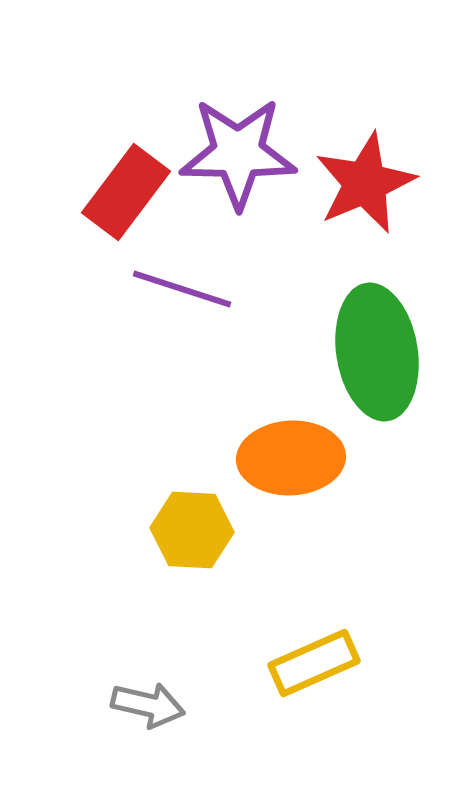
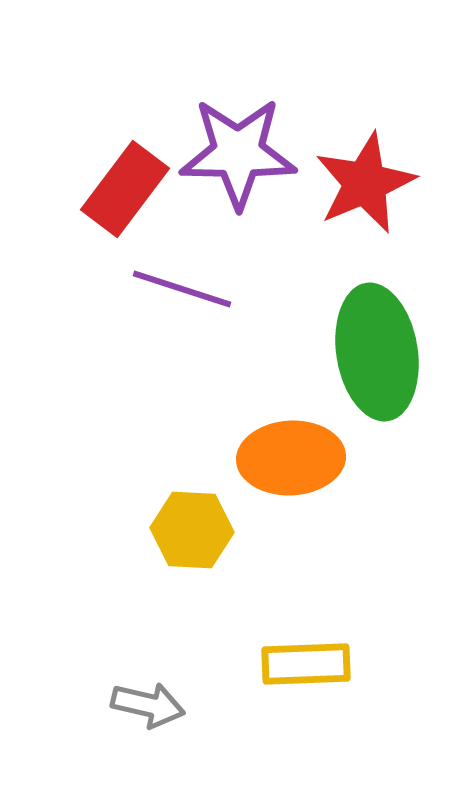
red rectangle: moved 1 px left, 3 px up
yellow rectangle: moved 8 px left, 1 px down; rotated 22 degrees clockwise
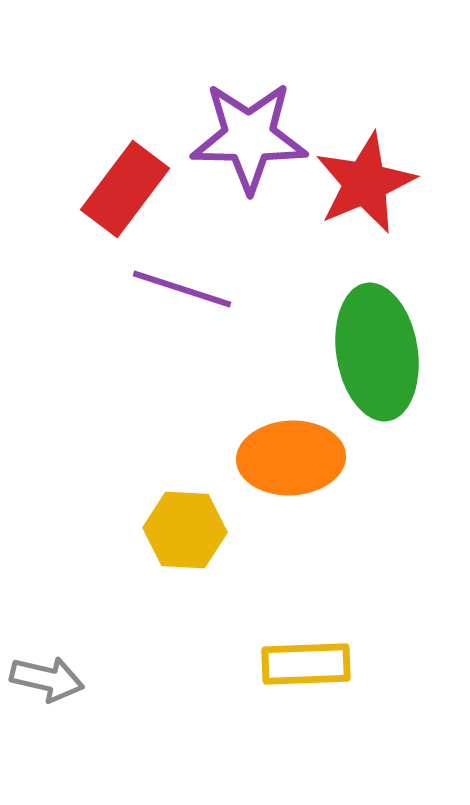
purple star: moved 11 px right, 16 px up
yellow hexagon: moved 7 px left
gray arrow: moved 101 px left, 26 px up
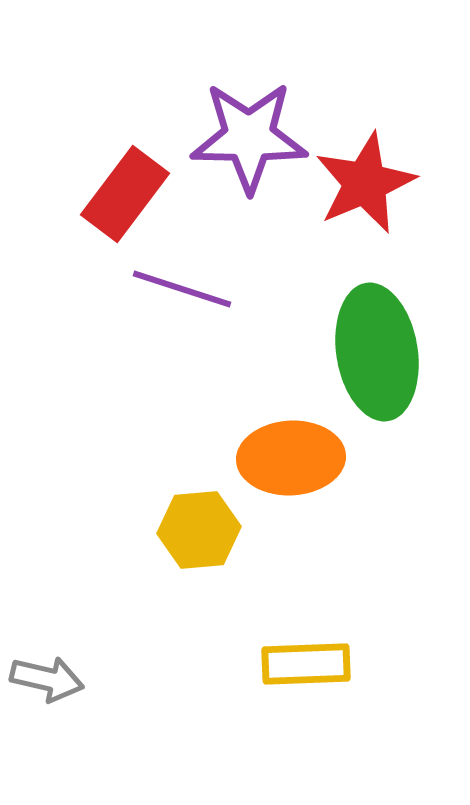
red rectangle: moved 5 px down
yellow hexagon: moved 14 px right; rotated 8 degrees counterclockwise
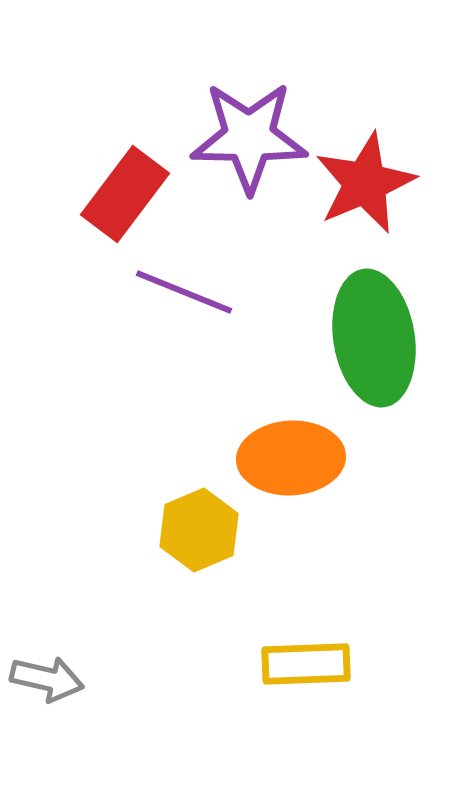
purple line: moved 2 px right, 3 px down; rotated 4 degrees clockwise
green ellipse: moved 3 px left, 14 px up
yellow hexagon: rotated 18 degrees counterclockwise
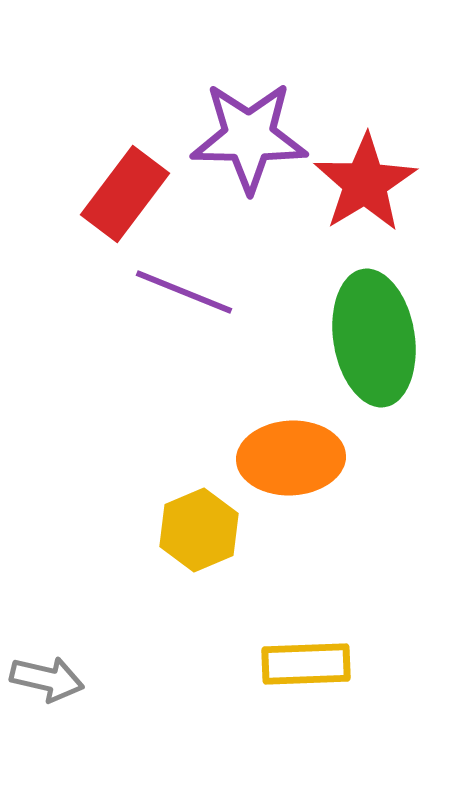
red star: rotated 8 degrees counterclockwise
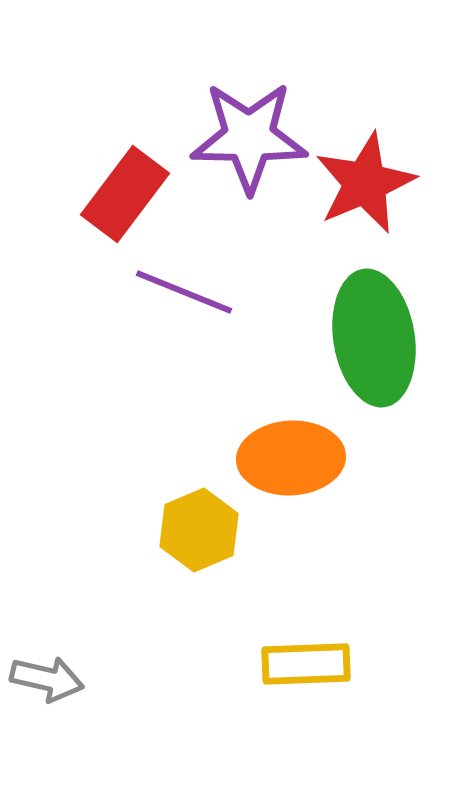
red star: rotated 8 degrees clockwise
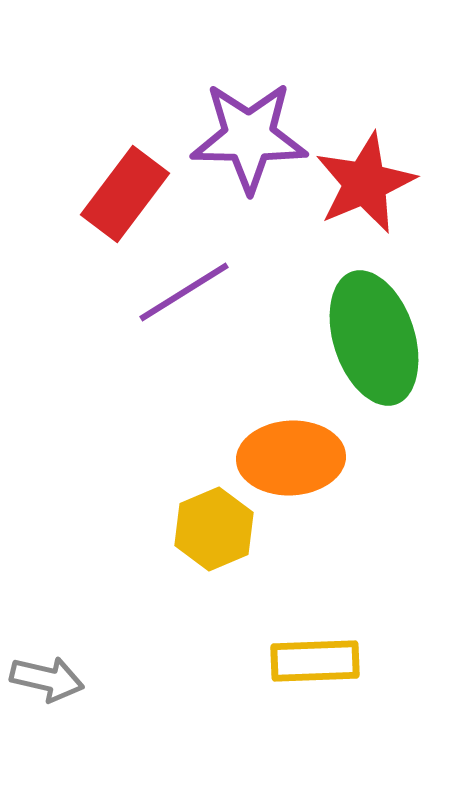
purple line: rotated 54 degrees counterclockwise
green ellipse: rotated 9 degrees counterclockwise
yellow hexagon: moved 15 px right, 1 px up
yellow rectangle: moved 9 px right, 3 px up
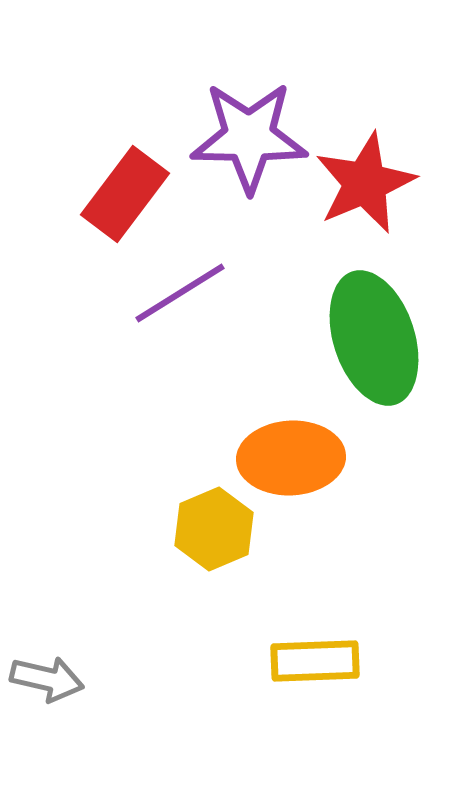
purple line: moved 4 px left, 1 px down
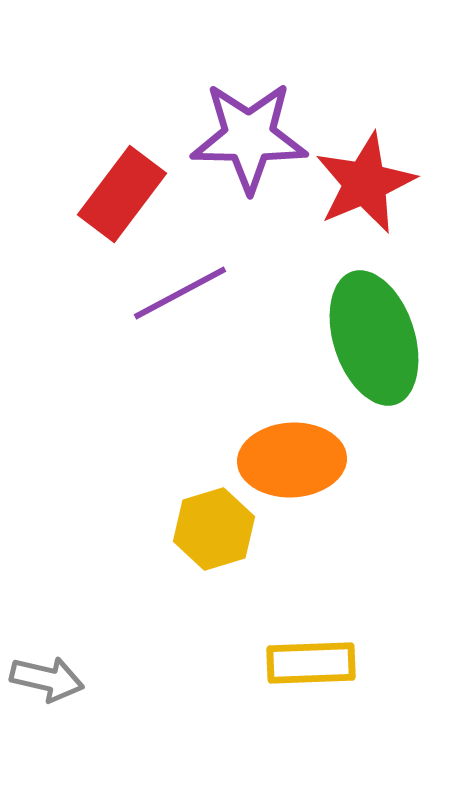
red rectangle: moved 3 px left
purple line: rotated 4 degrees clockwise
orange ellipse: moved 1 px right, 2 px down
yellow hexagon: rotated 6 degrees clockwise
yellow rectangle: moved 4 px left, 2 px down
